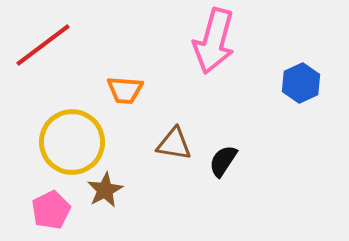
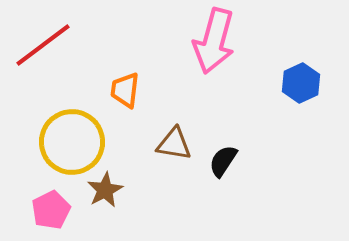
orange trapezoid: rotated 93 degrees clockwise
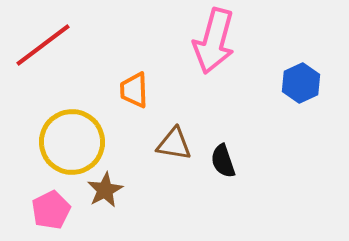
orange trapezoid: moved 9 px right; rotated 9 degrees counterclockwise
black semicircle: rotated 52 degrees counterclockwise
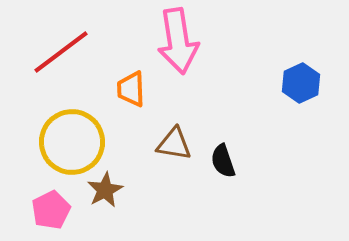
pink arrow: moved 36 px left; rotated 24 degrees counterclockwise
red line: moved 18 px right, 7 px down
orange trapezoid: moved 3 px left, 1 px up
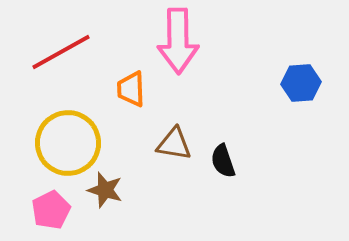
pink arrow: rotated 8 degrees clockwise
red line: rotated 8 degrees clockwise
blue hexagon: rotated 21 degrees clockwise
yellow circle: moved 4 px left, 1 px down
brown star: rotated 27 degrees counterclockwise
